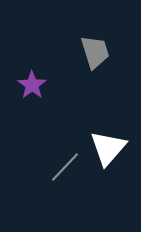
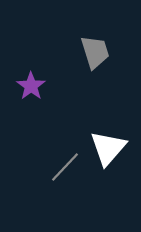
purple star: moved 1 px left, 1 px down
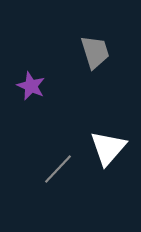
purple star: rotated 12 degrees counterclockwise
gray line: moved 7 px left, 2 px down
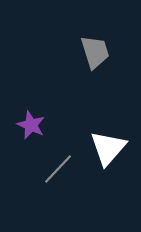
purple star: moved 39 px down
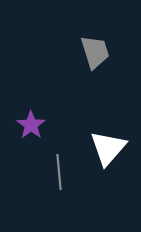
purple star: rotated 12 degrees clockwise
gray line: moved 1 px right, 3 px down; rotated 48 degrees counterclockwise
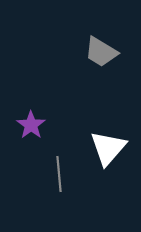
gray trapezoid: moved 6 px right; rotated 138 degrees clockwise
gray line: moved 2 px down
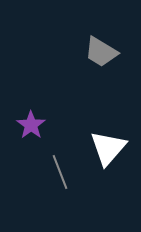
gray line: moved 1 px right, 2 px up; rotated 16 degrees counterclockwise
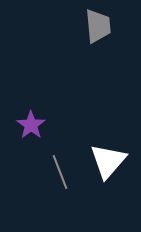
gray trapezoid: moved 3 px left, 26 px up; rotated 126 degrees counterclockwise
white triangle: moved 13 px down
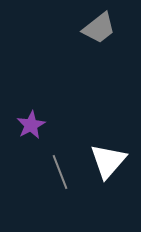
gray trapezoid: moved 1 px right, 2 px down; rotated 57 degrees clockwise
purple star: rotated 8 degrees clockwise
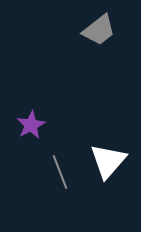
gray trapezoid: moved 2 px down
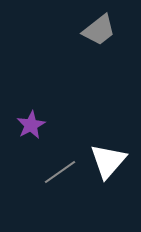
gray line: rotated 76 degrees clockwise
